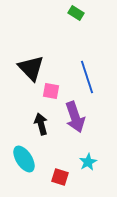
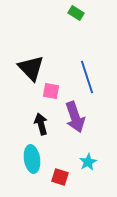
cyan ellipse: moved 8 px right; rotated 24 degrees clockwise
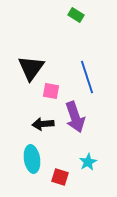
green rectangle: moved 2 px down
black triangle: rotated 20 degrees clockwise
black arrow: moved 2 px right; rotated 80 degrees counterclockwise
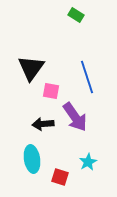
purple arrow: rotated 16 degrees counterclockwise
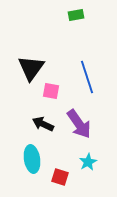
green rectangle: rotated 42 degrees counterclockwise
purple arrow: moved 4 px right, 7 px down
black arrow: rotated 30 degrees clockwise
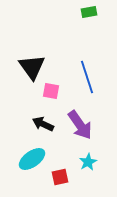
green rectangle: moved 13 px right, 3 px up
black triangle: moved 1 px right, 1 px up; rotated 12 degrees counterclockwise
purple arrow: moved 1 px right, 1 px down
cyan ellipse: rotated 64 degrees clockwise
red square: rotated 30 degrees counterclockwise
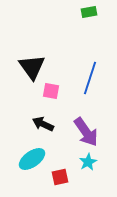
blue line: moved 3 px right, 1 px down; rotated 36 degrees clockwise
purple arrow: moved 6 px right, 7 px down
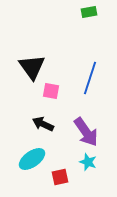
cyan star: rotated 24 degrees counterclockwise
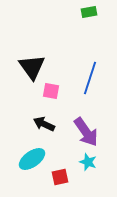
black arrow: moved 1 px right
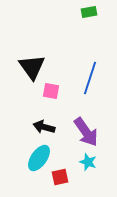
black arrow: moved 3 px down; rotated 10 degrees counterclockwise
cyan ellipse: moved 7 px right, 1 px up; rotated 20 degrees counterclockwise
